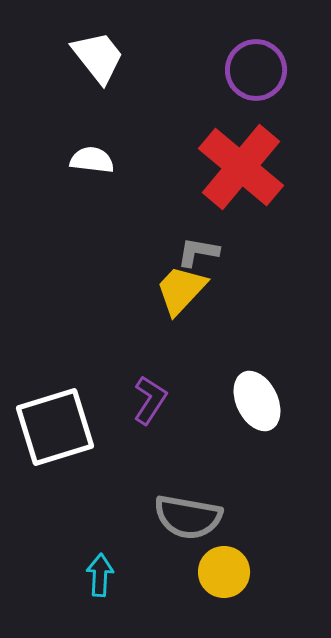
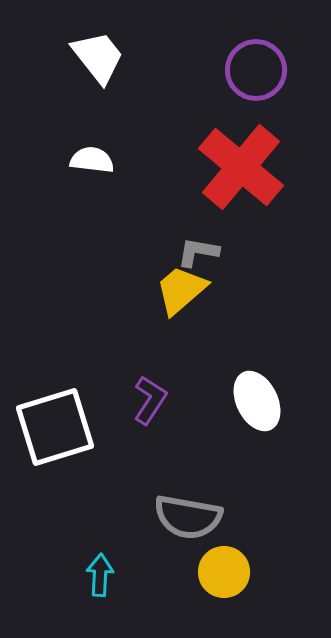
yellow trapezoid: rotated 6 degrees clockwise
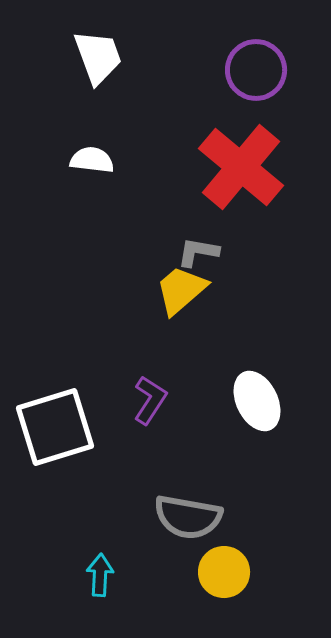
white trapezoid: rotated 18 degrees clockwise
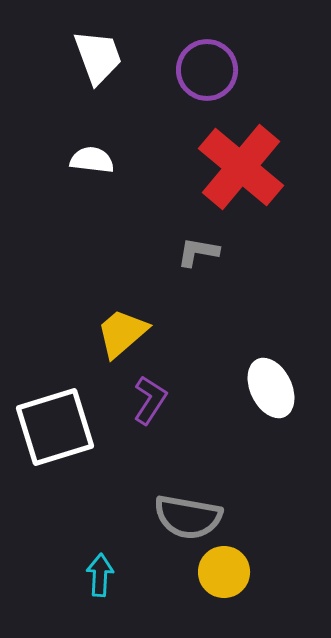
purple circle: moved 49 px left
yellow trapezoid: moved 59 px left, 43 px down
white ellipse: moved 14 px right, 13 px up
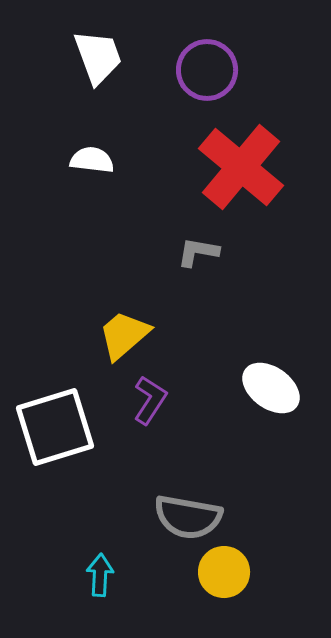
yellow trapezoid: moved 2 px right, 2 px down
white ellipse: rotated 28 degrees counterclockwise
